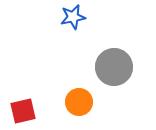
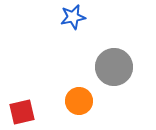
orange circle: moved 1 px up
red square: moved 1 px left, 1 px down
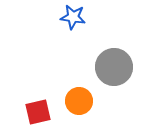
blue star: rotated 20 degrees clockwise
red square: moved 16 px right
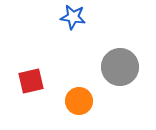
gray circle: moved 6 px right
red square: moved 7 px left, 31 px up
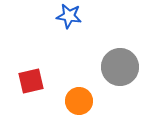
blue star: moved 4 px left, 1 px up
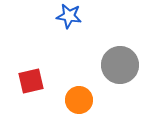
gray circle: moved 2 px up
orange circle: moved 1 px up
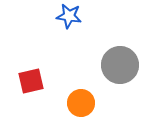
orange circle: moved 2 px right, 3 px down
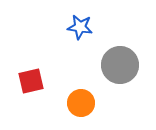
blue star: moved 11 px right, 11 px down
